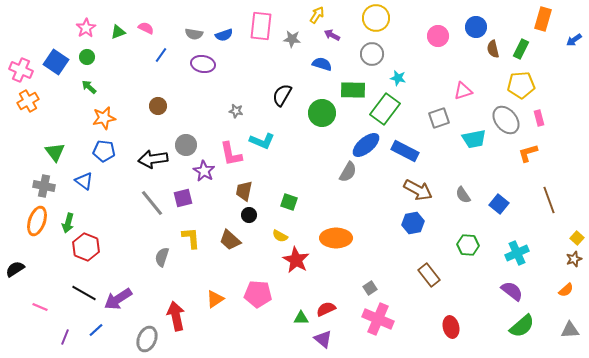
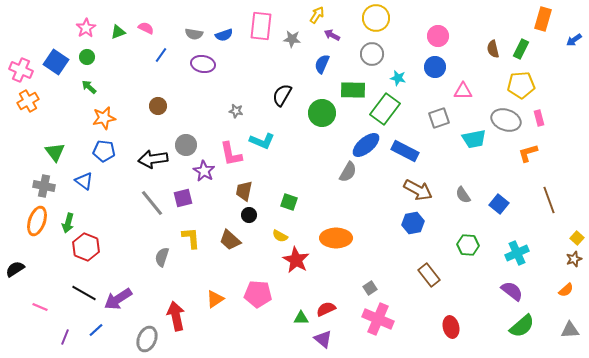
blue circle at (476, 27): moved 41 px left, 40 px down
blue semicircle at (322, 64): rotated 84 degrees counterclockwise
pink triangle at (463, 91): rotated 18 degrees clockwise
gray ellipse at (506, 120): rotated 32 degrees counterclockwise
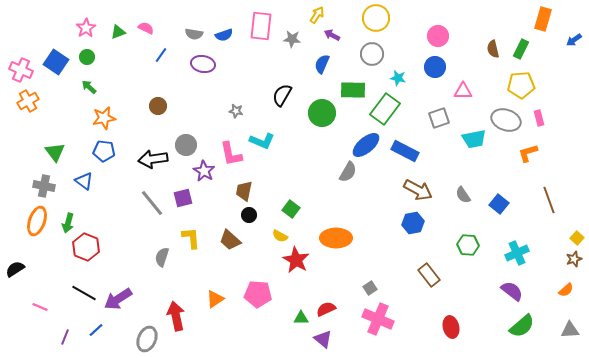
green square at (289, 202): moved 2 px right, 7 px down; rotated 18 degrees clockwise
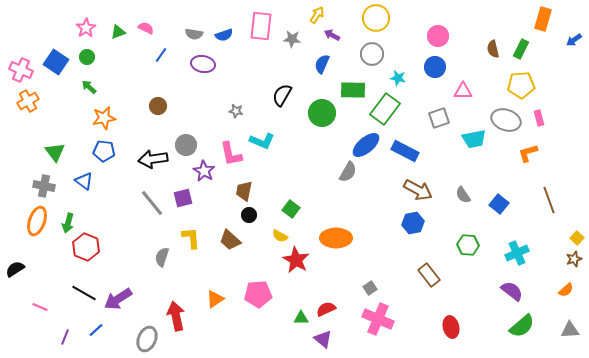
pink pentagon at (258, 294): rotated 8 degrees counterclockwise
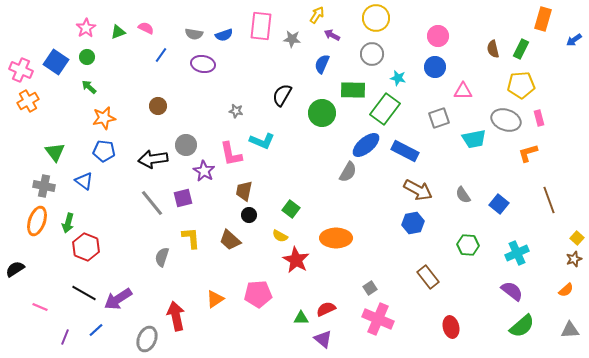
brown rectangle at (429, 275): moved 1 px left, 2 px down
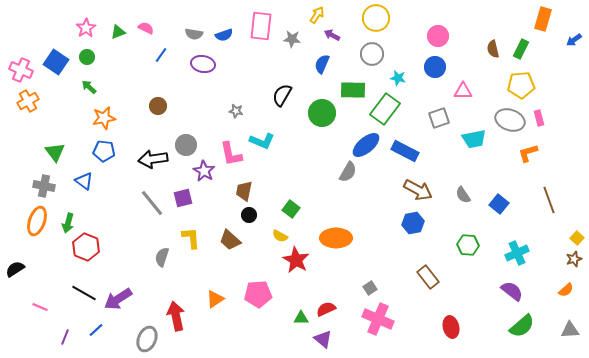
gray ellipse at (506, 120): moved 4 px right
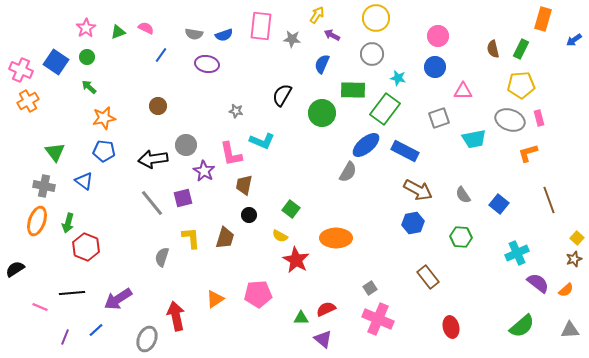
purple ellipse at (203, 64): moved 4 px right
brown trapezoid at (244, 191): moved 6 px up
brown trapezoid at (230, 240): moved 5 px left, 2 px up; rotated 115 degrees counterclockwise
green hexagon at (468, 245): moved 7 px left, 8 px up
purple semicircle at (512, 291): moved 26 px right, 8 px up
black line at (84, 293): moved 12 px left; rotated 35 degrees counterclockwise
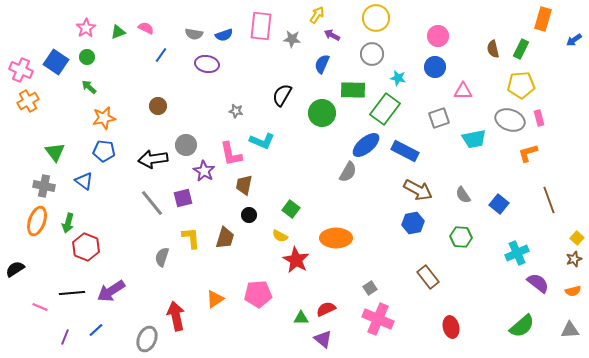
orange semicircle at (566, 290): moved 7 px right, 1 px down; rotated 28 degrees clockwise
purple arrow at (118, 299): moved 7 px left, 8 px up
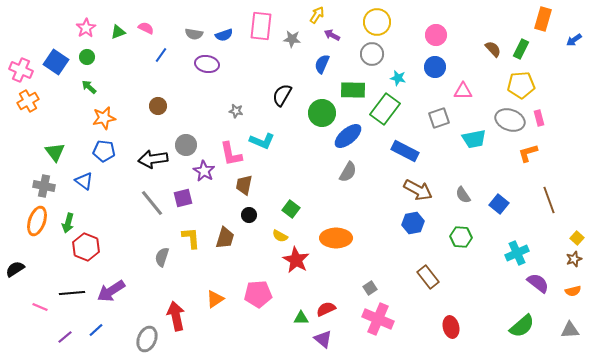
yellow circle at (376, 18): moved 1 px right, 4 px down
pink circle at (438, 36): moved 2 px left, 1 px up
brown semicircle at (493, 49): rotated 150 degrees clockwise
blue ellipse at (366, 145): moved 18 px left, 9 px up
purple line at (65, 337): rotated 28 degrees clockwise
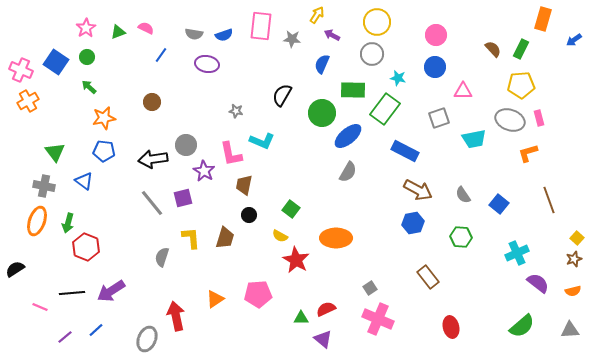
brown circle at (158, 106): moved 6 px left, 4 px up
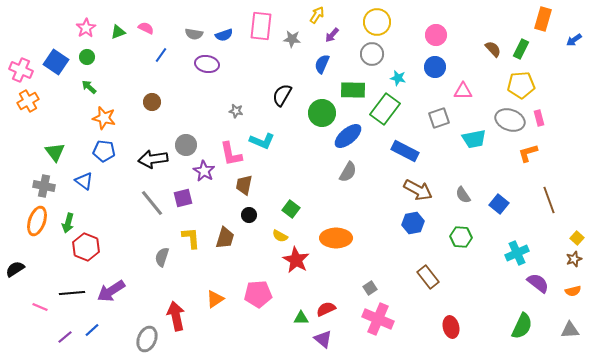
purple arrow at (332, 35): rotated 77 degrees counterclockwise
orange star at (104, 118): rotated 25 degrees clockwise
green semicircle at (522, 326): rotated 24 degrees counterclockwise
blue line at (96, 330): moved 4 px left
